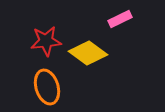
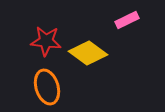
pink rectangle: moved 7 px right, 1 px down
red star: rotated 12 degrees clockwise
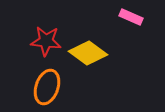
pink rectangle: moved 4 px right, 3 px up; rotated 50 degrees clockwise
orange ellipse: rotated 36 degrees clockwise
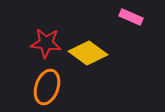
red star: moved 2 px down
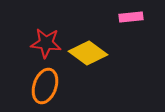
pink rectangle: rotated 30 degrees counterclockwise
orange ellipse: moved 2 px left, 1 px up
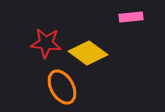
orange ellipse: moved 17 px right, 1 px down; rotated 48 degrees counterclockwise
